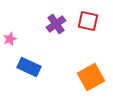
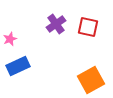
red square: moved 6 px down
blue rectangle: moved 11 px left, 1 px up; rotated 50 degrees counterclockwise
orange square: moved 3 px down
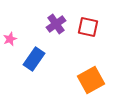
blue rectangle: moved 16 px right, 7 px up; rotated 30 degrees counterclockwise
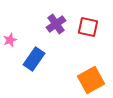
pink star: moved 1 px down
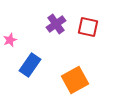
blue rectangle: moved 4 px left, 6 px down
orange square: moved 16 px left
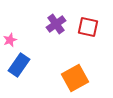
blue rectangle: moved 11 px left
orange square: moved 2 px up
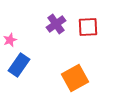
red square: rotated 15 degrees counterclockwise
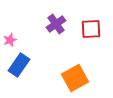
red square: moved 3 px right, 2 px down
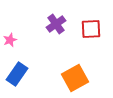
blue rectangle: moved 2 px left, 9 px down
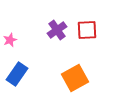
purple cross: moved 1 px right, 6 px down
red square: moved 4 px left, 1 px down
